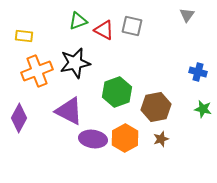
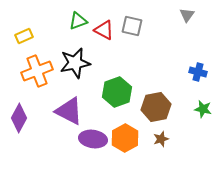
yellow rectangle: rotated 30 degrees counterclockwise
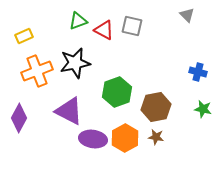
gray triangle: rotated 21 degrees counterclockwise
brown star: moved 5 px left, 2 px up; rotated 28 degrees clockwise
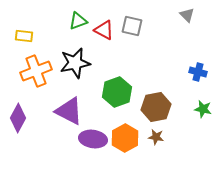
yellow rectangle: rotated 30 degrees clockwise
orange cross: moved 1 px left
purple diamond: moved 1 px left
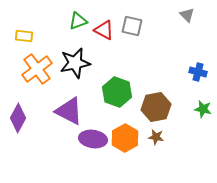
orange cross: moved 1 px right, 2 px up; rotated 16 degrees counterclockwise
green hexagon: rotated 20 degrees counterclockwise
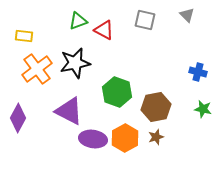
gray square: moved 13 px right, 6 px up
brown star: rotated 28 degrees counterclockwise
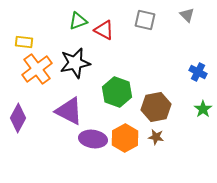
yellow rectangle: moved 6 px down
blue cross: rotated 12 degrees clockwise
green star: rotated 24 degrees clockwise
brown star: rotated 28 degrees clockwise
